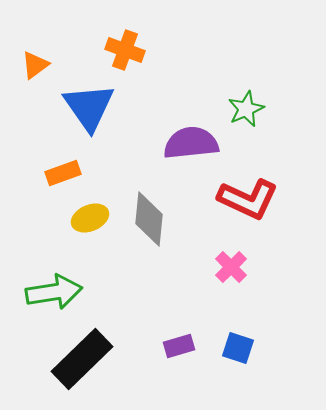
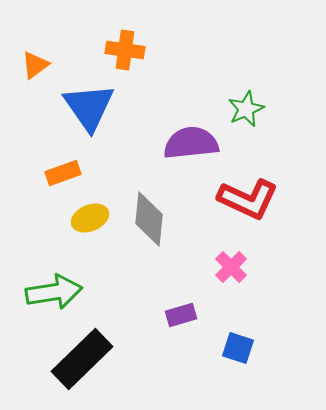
orange cross: rotated 12 degrees counterclockwise
purple rectangle: moved 2 px right, 31 px up
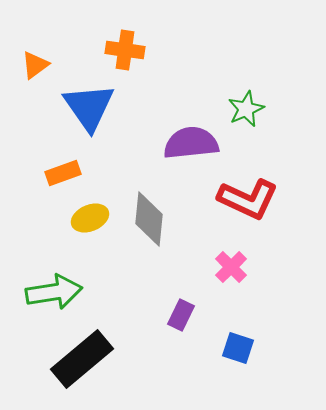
purple rectangle: rotated 48 degrees counterclockwise
black rectangle: rotated 4 degrees clockwise
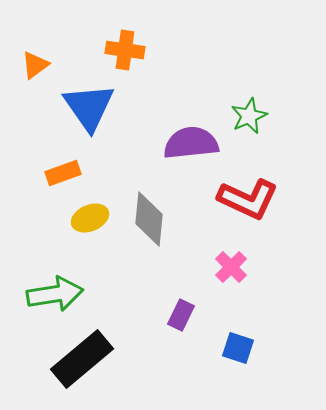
green star: moved 3 px right, 7 px down
green arrow: moved 1 px right, 2 px down
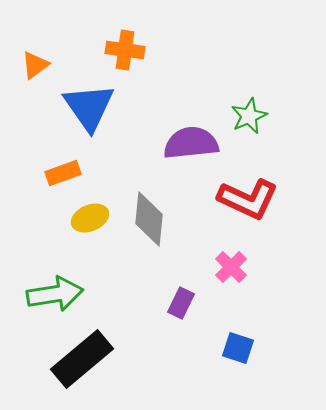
purple rectangle: moved 12 px up
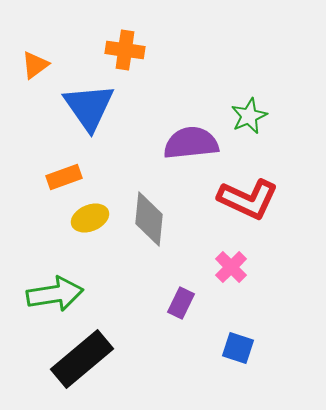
orange rectangle: moved 1 px right, 4 px down
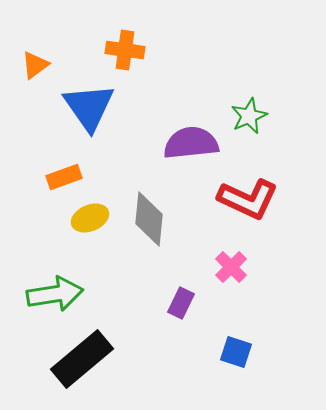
blue square: moved 2 px left, 4 px down
